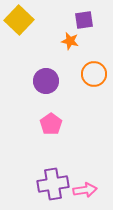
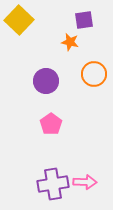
orange star: moved 1 px down
pink arrow: moved 8 px up; rotated 10 degrees clockwise
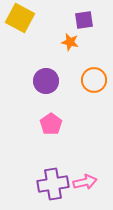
yellow square: moved 1 px right, 2 px up; rotated 16 degrees counterclockwise
orange circle: moved 6 px down
pink arrow: rotated 15 degrees counterclockwise
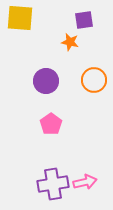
yellow square: rotated 24 degrees counterclockwise
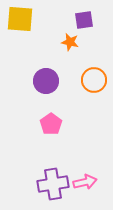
yellow square: moved 1 px down
